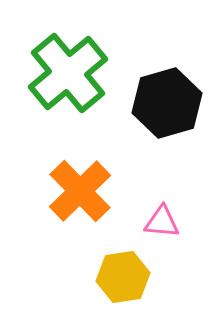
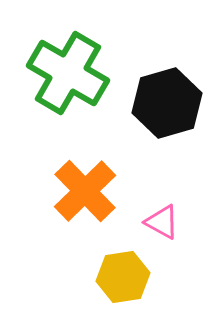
green cross: rotated 20 degrees counterclockwise
orange cross: moved 5 px right
pink triangle: rotated 24 degrees clockwise
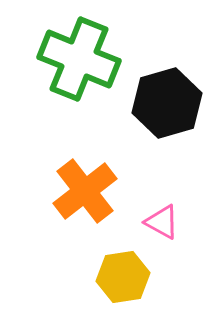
green cross: moved 11 px right, 14 px up; rotated 8 degrees counterclockwise
orange cross: rotated 6 degrees clockwise
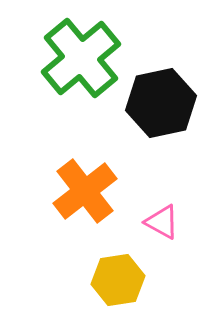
green cross: moved 2 px right, 1 px up; rotated 28 degrees clockwise
black hexagon: moved 6 px left; rotated 4 degrees clockwise
yellow hexagon: moved 5 px left, 3 px down
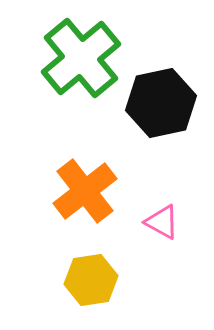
yellow hexagon: moved 27 px left
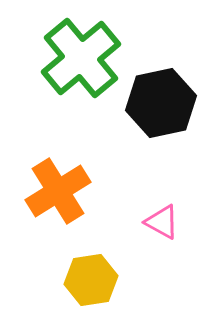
orange cross: moved 27 px left; rotated 6 degrees clockwise
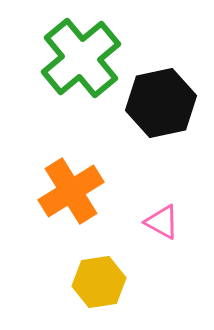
orange cross: moved 13 px right
yellow hexagon: moved 8 px right, 2 px down
